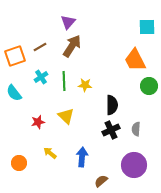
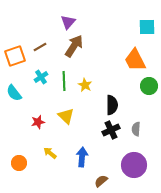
brown arrow: moved 2 px right
yellow star: rotated 24 degrees clockwise
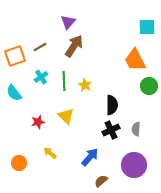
blue arrow: moved 8 px right; rotated 36 degrees clockwise
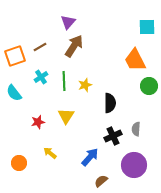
yellow star: rotated 24 degrees clockwise
black semicircle: moved 2 px left, 2 px up
yellow triangle: rotated 18 degrees clockwise
black cross: moved 2 px right, 6 px down
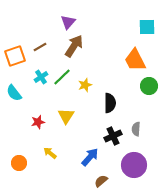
green line: moved 2 px left, 4 px up; rotated 48 degrees clockwise
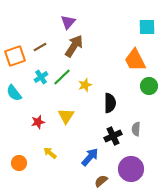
purple circle: moved 3 px left, 4 px down
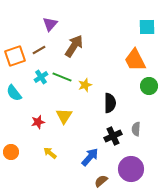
purple triangle: moved 18 px left, 2 px down
brown line: moved 1 px left, 3 px down
green line: rotated 66 degrees clockwise
yellow triangle: moved 2 px left
orange circle: moved 8 px left, 11 px up
